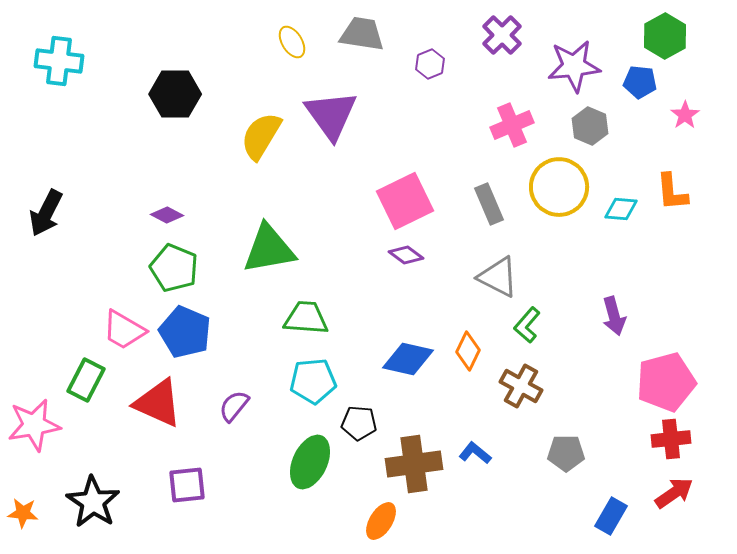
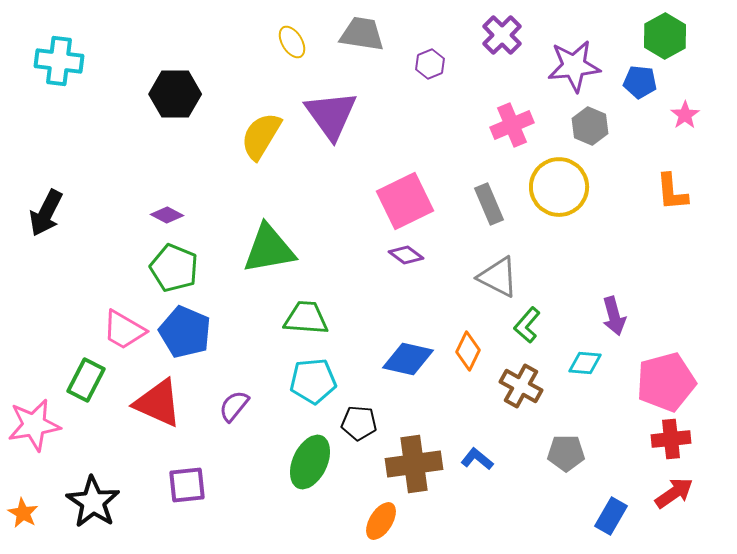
cyan diamond at (621, 209): moved 36 px left, 154 px down
blue L-shape at (475, 453): moved 2 px right, 6 px down
orange star at (23, 513): rotated 24 degrees clockwise
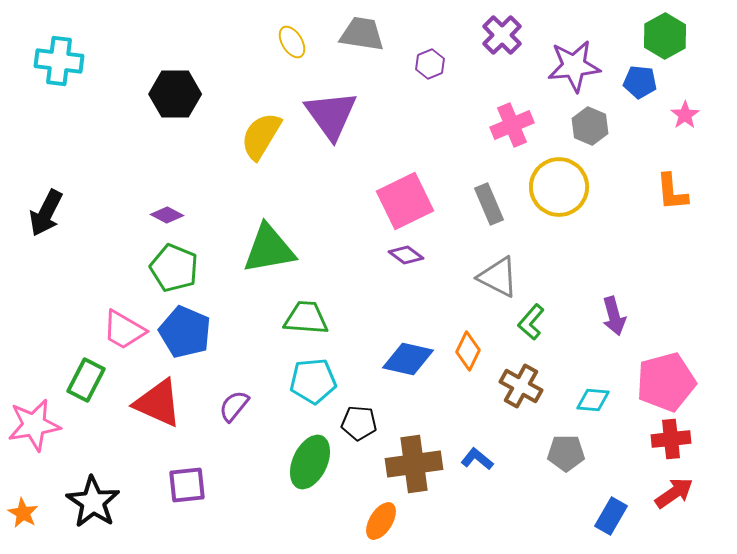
green L-shape at (527, 325): moved 4 px right, 3 px up
cyan diamond at (585, 363): moved 8 px right, 37 px down
